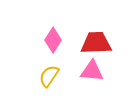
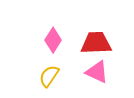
pink triangle: moved 5 px right, 1 px down; rotated 20 degrees clockwise
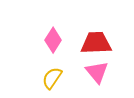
pink triangle: rotated 25 degrees clockwise
yellow semicircle: moved 3 px right, 2 px down
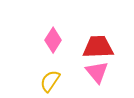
red trapezoid: moved 2 px right, 4 px down
yellow semicircle: moved 2 px left, 3 px down
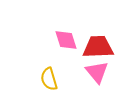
pink diamond: moved 13 px right; rotated 50 degrees counterclockwise
yellow semicircle: moved 1 px left, 2 px up; rotated 50 degrees counterclockwise
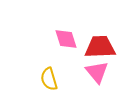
pink diamond: moved 1 px up
red trapezoid: moved 2 px right
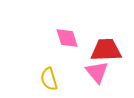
pink diamond: moved 1 px right, 1 px up
red trapezoid: moved 6 px right, 3 px down
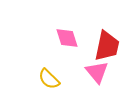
red trapezoid: moved 1 px right, 4 px up; rotated 104 degrees clockwise
yellow semicircle: rotated 30 degrees counterclockwise
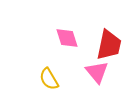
red trapezoid: moved 2 px right, 1 px up
yellow semicircle: rotated 15 degrees clockwise
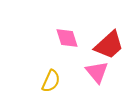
red trapezoid: rotated 36 degrees clockwise
yellow semicircle: moved 2 px right, 2 px down; rotated 125 degrees counterclockwise
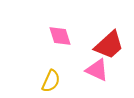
pink diamond: moved 7 px left, 2 px up
pink triangle: moved 2 px up; rotated 25 degrees counterclockwise
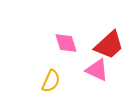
pink diamond: moved 6 px right, 7 px down
